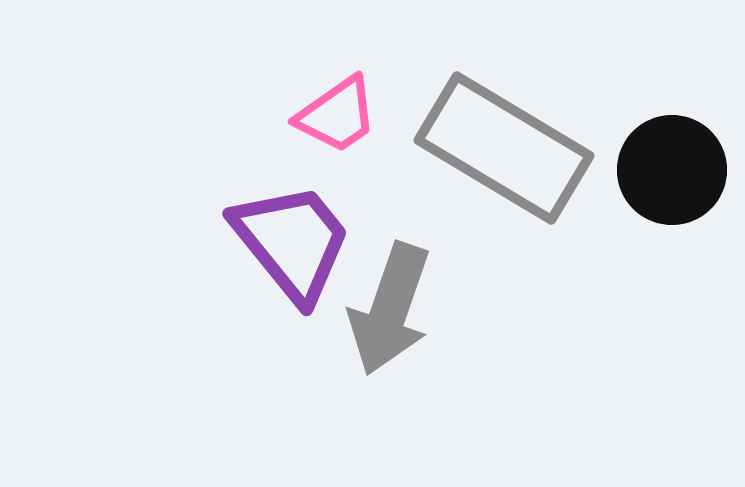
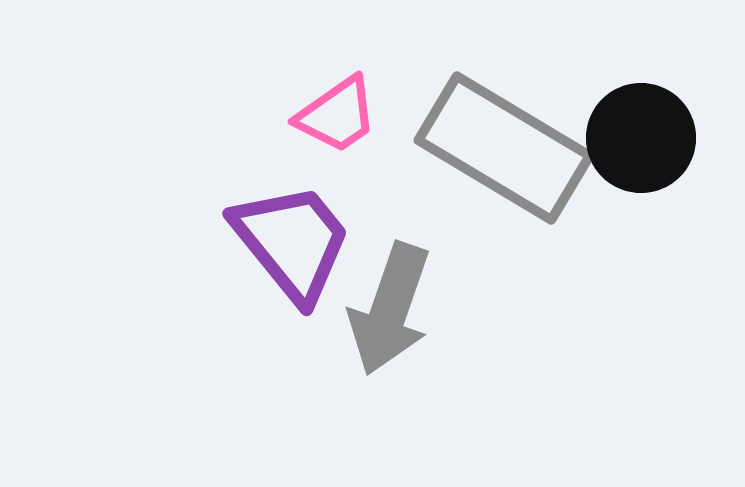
black circle: moved 31 px left, 32 px up
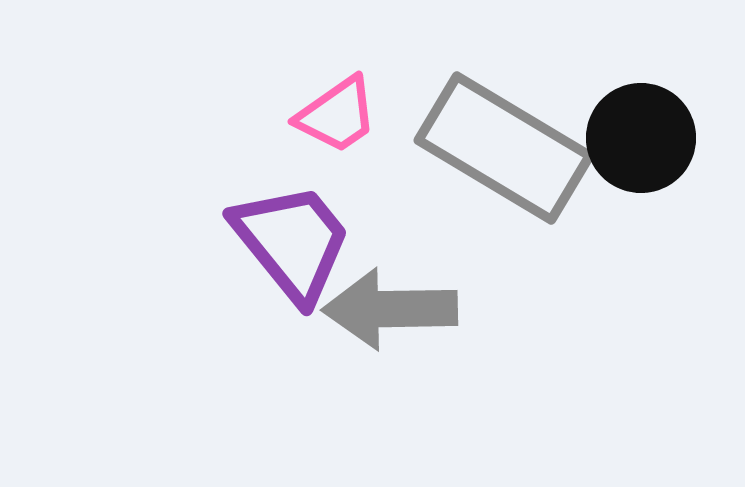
gray arrow: rotated 70 degrees clockwise
